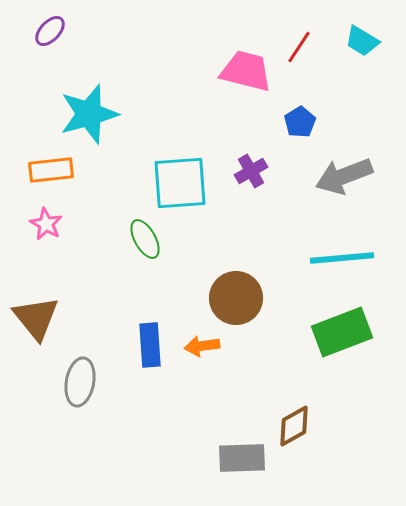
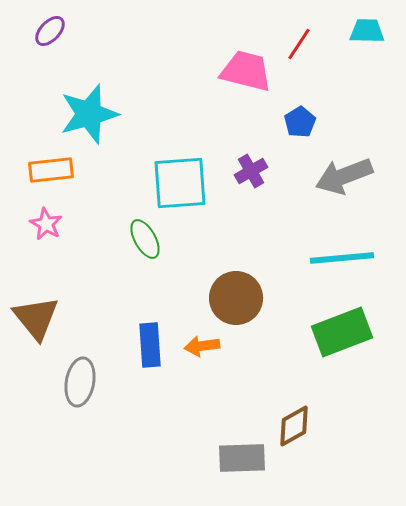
cyan trapezoid: moved 5 px right, 10 px up; rotated 150 degrees clockwise
red line: moved 3 px up
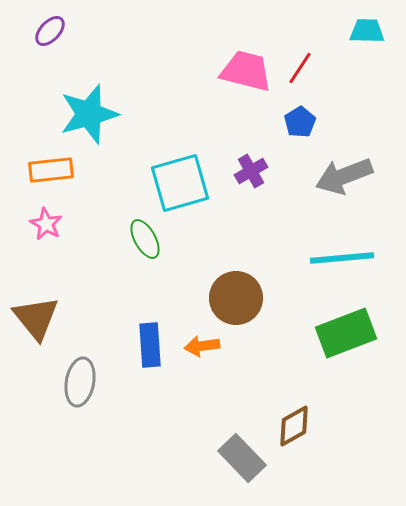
red line: moved 1 px right, 24 px down
cyan square: rotated 12 degrees counterclockwise
green rectangle: moved 4 px right, 1 px down
gray rectangle: rotated 48 degrees clockwise
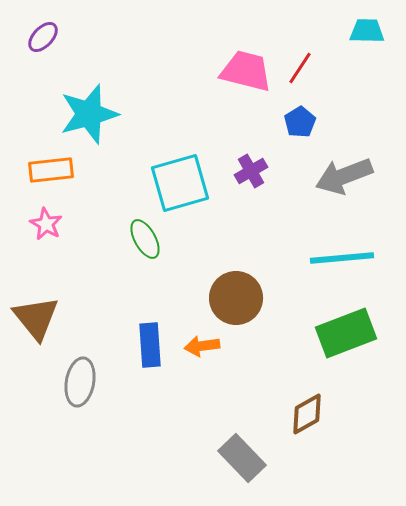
purple ellipse: moved 7 px left, 6 px down
brown diamond: moved 13 px right, 12 px up
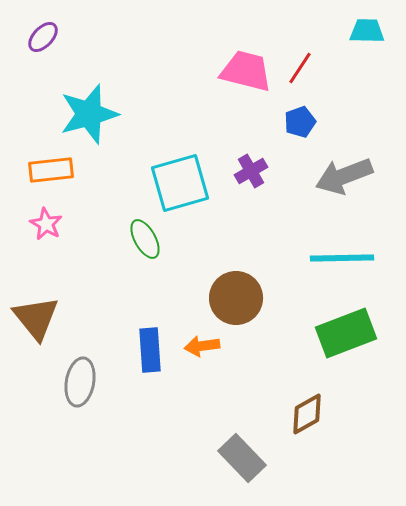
blue pentagon: rotated 12 degrees clockwise
cyan line: rotated 4 degrees clockwise
blue rectangle: moved 5 px down
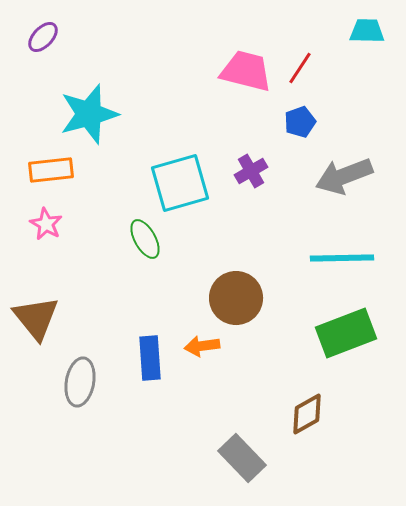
blue rectangle: moved 8 px down
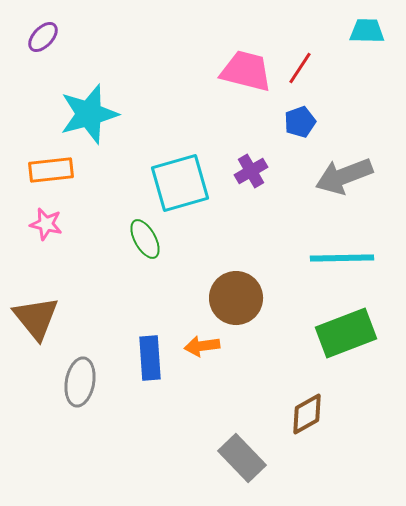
pink star: rotated 16 degrees counterclockwise
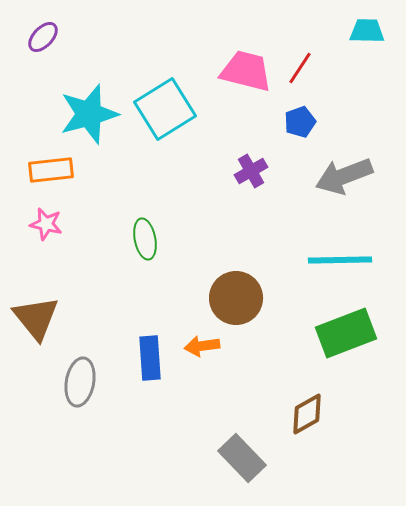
cyan square: moved 15 px left, 74 px up; rotated 16 degrees counterclockwise
green ellipse: rotated 18 degrees clockwise
cyan line: moved 2 px left, 2 px down
